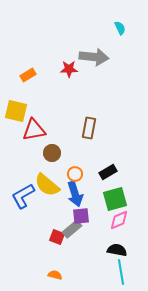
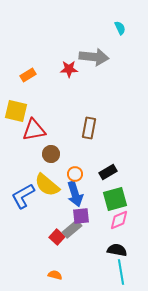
brown circle: moved 1 px left, 1 px down
red square: rotated 21 degrees clockwise
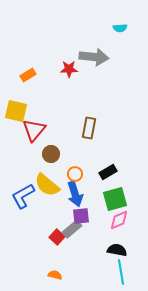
cyan semicircle: rotated 112 degrees clockwise
red triangle: rotated 40 degrees counterclockwise
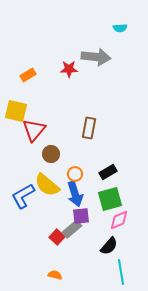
gray arrow: moved 2 px right
green square: moved 5 px left
black semicircle: moved 8 px left, 4 px up; rotated 120 degrees clockwise
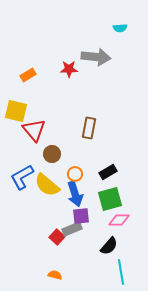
red triangle: rotated 20 degrees counterclockwise
brown circle: moved 1 px right
blue L-shape: moved 1 px left, 19 px up
pink diamond: rotated 25 degrees clockwise
gray rectangle: rotated 18 degrees clockwise
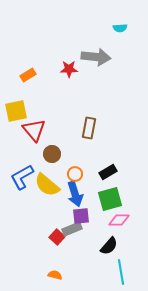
yellow square: rotated 25 degrees counterclockwise
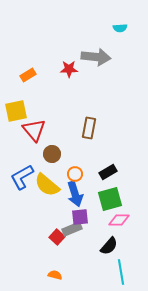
purple square: moved 1 px left, 1 px down
